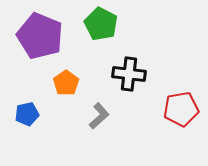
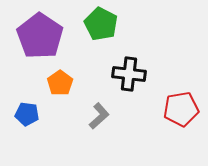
purple pentagon: rotated 12 degrees clockwise
orange pentagon: moved 6 px left
blue pentagon: rotated 20 degrees clockwise
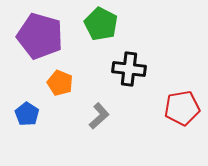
purple pentagon: rotated 18 degrees counterclockwise
black cross: moved 5 px up
orange pentagon: rotated 15 degrees counterclockwise
red pentagon: moved 1 px right, 1 px up
blue pentagon: rotated 25 degrees clockwise
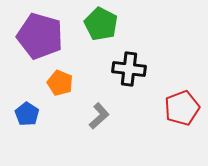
red pentagon: rotated 12 degrees counterclockwise
